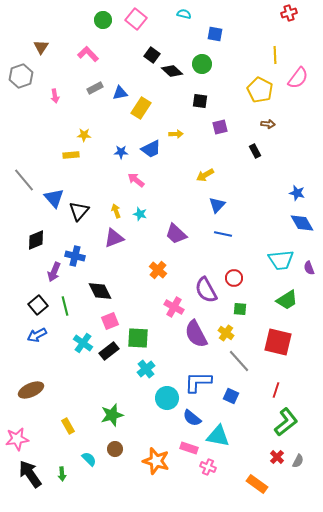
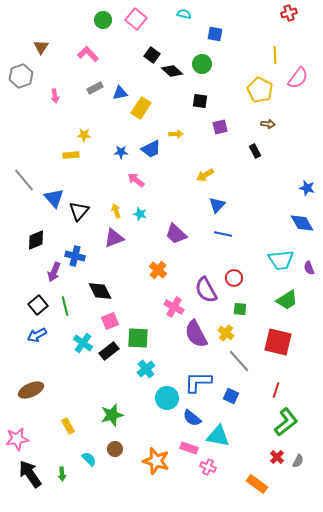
blue star at (297, 193): moved 10 px right, 5 px up
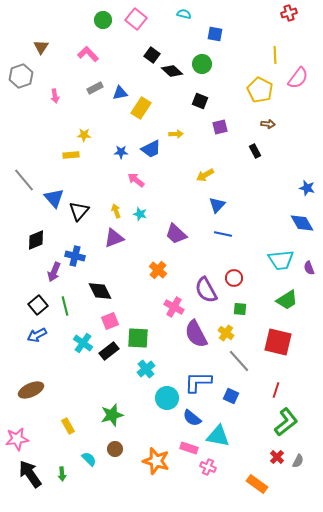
black square at (200, 101): rotated 14 degrees clockwise
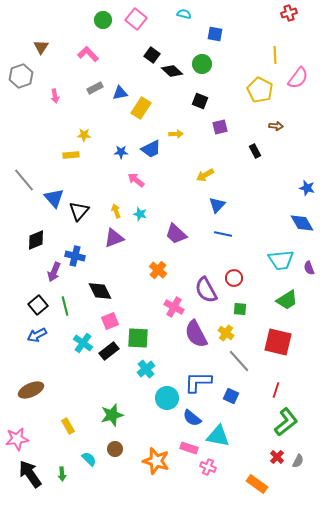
brown arrow at (268, 124): moved 8 px right, 2 px down
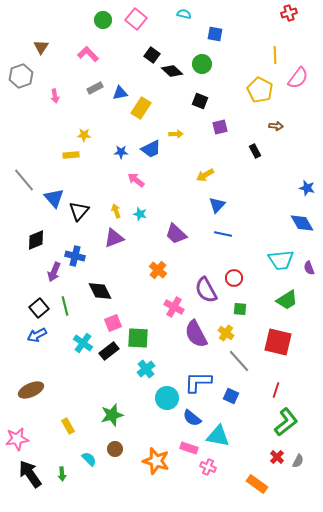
black square at (38, 305): moved 1 px right, 3 px down
pink square at (110, 321): moved 3 px right, 2 px down
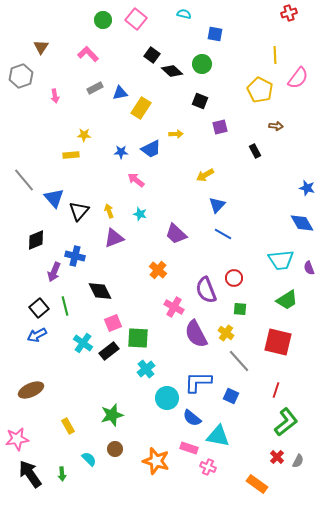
yellow arrow at (116, 211): moved 7 px left
blue line at (223, 234): rotated 18 degrees clockwise
purple semicircle at (206, 290): rotated 8 degrees clockwise
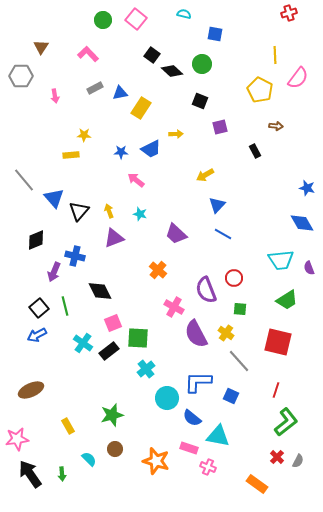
gray hexagon at (21, 76): rotated 20 degrees clockwise
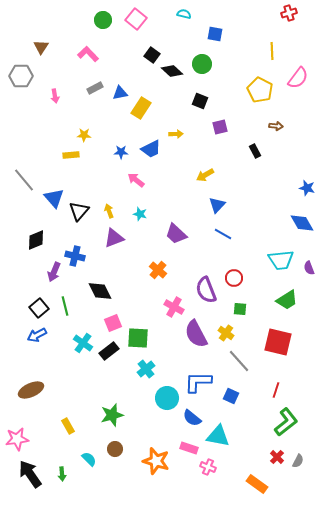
yellow line at (275, 55): moved 3 px left, 4 px up
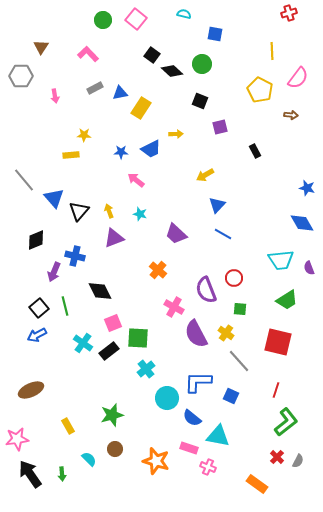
brown arrow at (276, 126): moved 15 px right, 11 px up
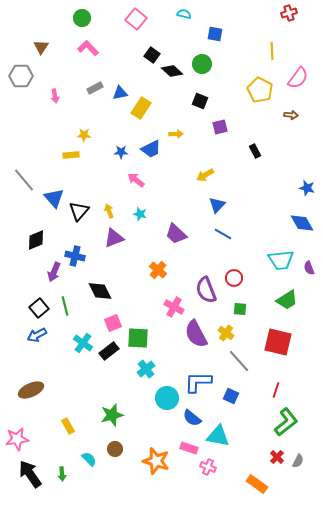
green circle at (103, 20): moved 21 px left, 2 px up
pink L-shape at (88, 54): moved 6 px up
